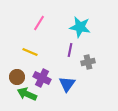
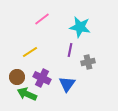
pink line: moved 3 px right, 4 px up; rotated 21 degrees clockwise
yellow line: rotated 56 degrees counterclockwise
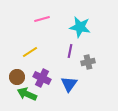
pink line: rotated 21 degrees clockwise
purple line: moved 1 px down
blue triangle: moved 2 px right
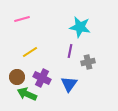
pink line: moved 20 px left
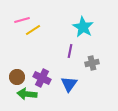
pink line: moved 1 px down
cyan star: moved 3 px right; rotated 20 degrees clockwise
yellow line: moved 3 px right, 22 px up
gray cross: moved 4 px right, 1 px down
green arrow: rotated 18 degrees counterclockwise
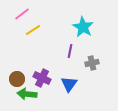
pink line: moved 6 px up; rotated 21 degrees counterclockwise
brown circle: moved 2 px down
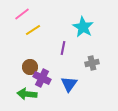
purple line: moved 7 px left, 3 px up
brown circle: moved 13 px right, 12 px up
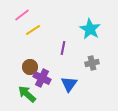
pink line: moved 1 px down
cyan star: moved 7 px right, 2 px down
green arrow: rotated 36 degrees clockwise
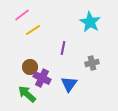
cyan star: moved 7 px up
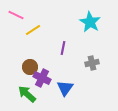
pink line: moved 6 px left; rotated 63 degrees clockwise
blue triangle: moved 4 px left, 4 px down
